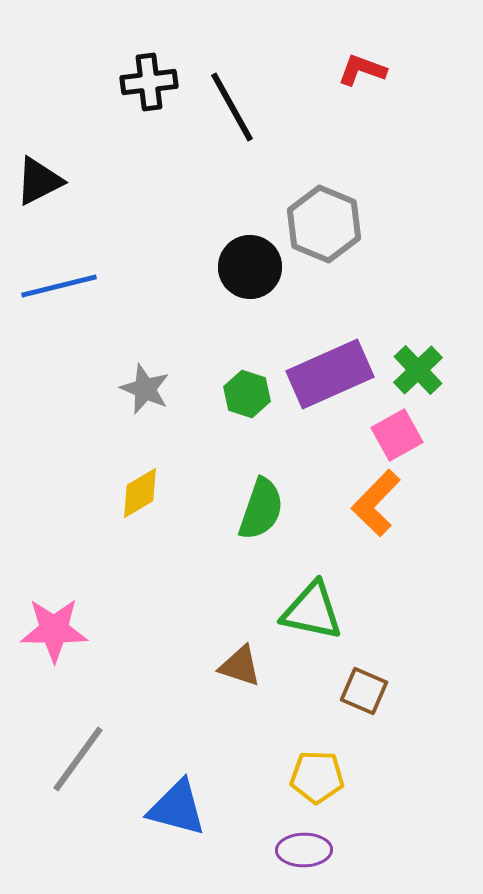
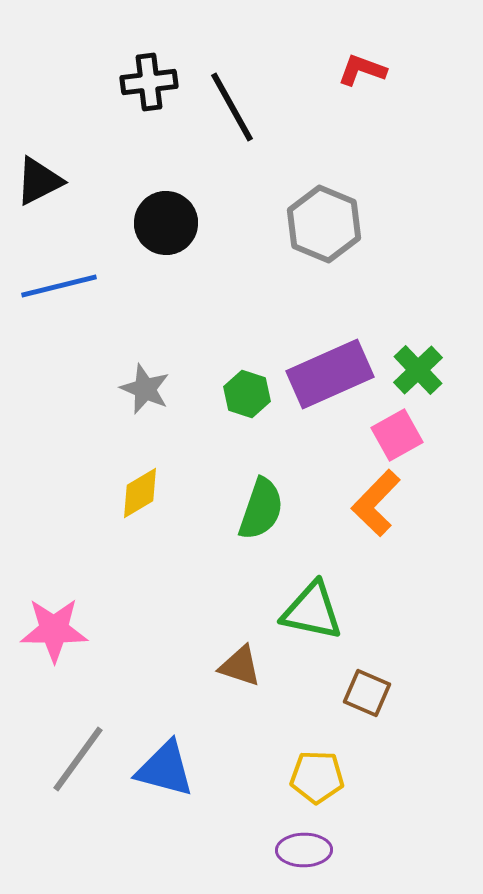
black circle: moved 84 px left, 44 px up
brown square: moved 3 px right, 2 px down
blue triangle: moved 12 px left, 39 px up
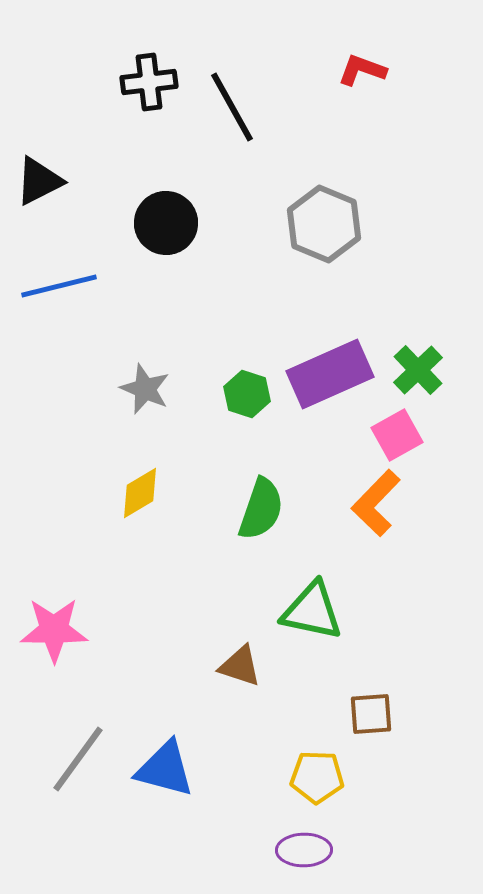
brown square: moved 4 px right, 21 px down; rotated 27 degrees counterclockwise
